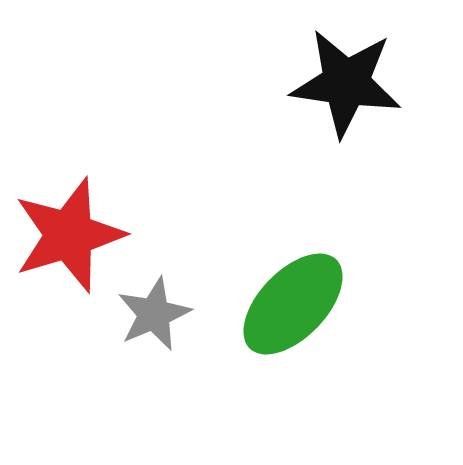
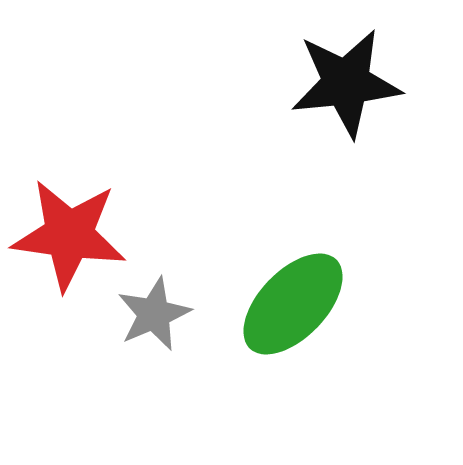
black star: rotated 14 degrees counterclockwise
red star: rotated 25 degrees clockwise
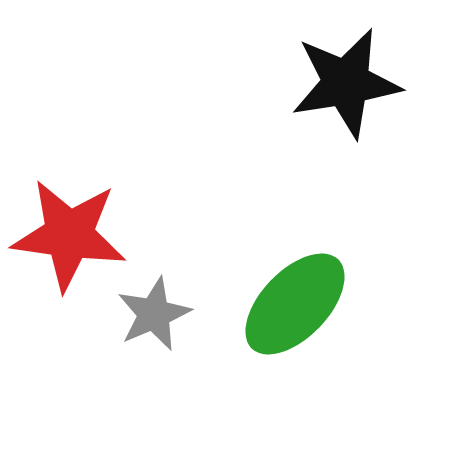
black star: rotated 3 degrees counterclockwise
green ellipse: moved 2 px right
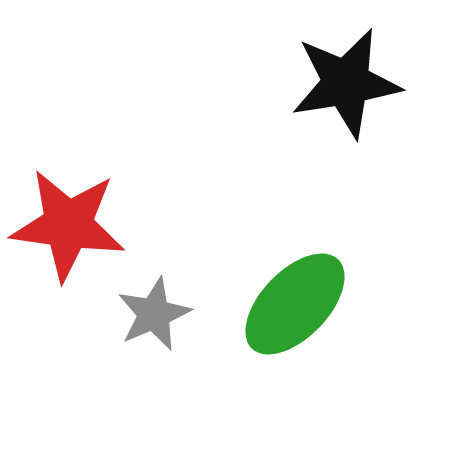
red star: moved 1 px left, 10 px up
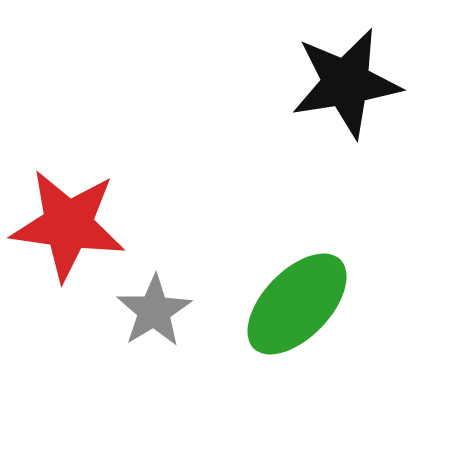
green ellipse: moved 2 px right
gray star: moved 3 px up; rotated 8 degrees counterclockwise
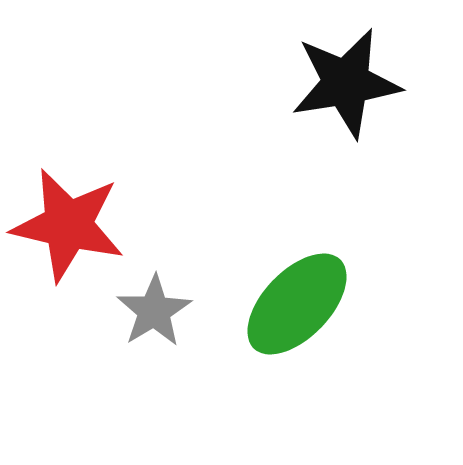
red star: rotated 5 degrees clockwise
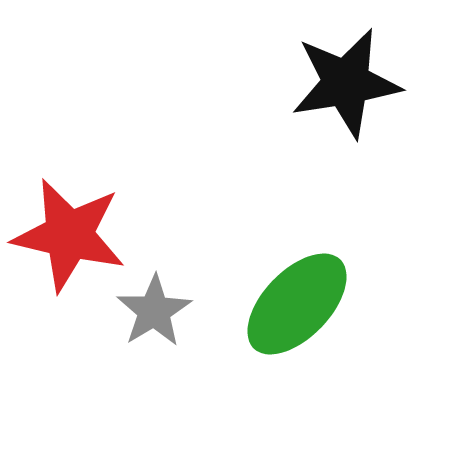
red star: moved 1 px right, 10 px down
